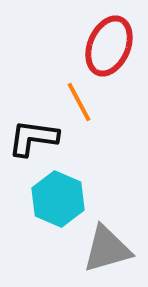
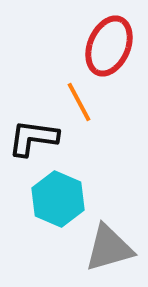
gray triangle: moved 2 px right, 1 px up
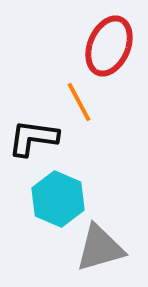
gray triangle: moved 9 px left
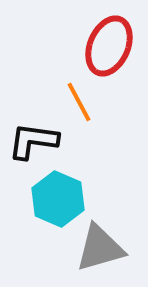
black L-shape: moved 3 px down
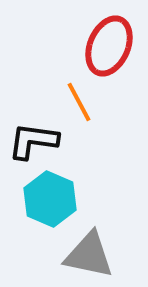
cyan hexagon: moved 8 px left
gray triangle: moved 11 px left, 7 px down; rotated 28 degrees clockwise
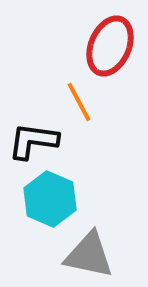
red ellipse: moved 1 px right
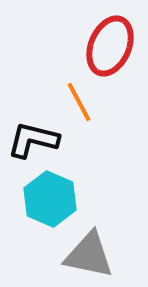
black L-shape: moved 1 px up; rotated 6 degrees clockwise
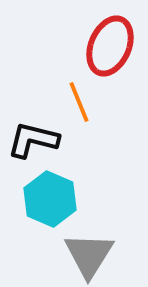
orange line: rotated 6 degrees clockwise
gray triangle: rotated 50 degrees clockwise
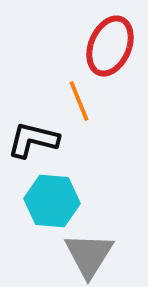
orange line: moved 1 px up
cyan hexagon: moved 2 px right, 2 px down; rotated 18 degrees counterclockwise
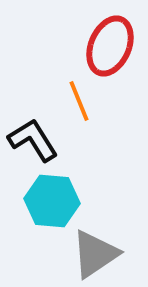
black L-shape: rotated 44 degrees clockwise
gray triangle: moved 6 px right, 1 px up; rotated 24 degrees clockwise
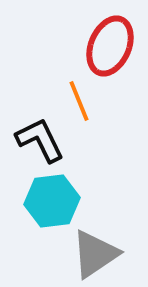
black L-shape: moved 7 px right; rotated 6 degrees clockwise
cyan hexagon: rotated 12 degrees counterclockwise
